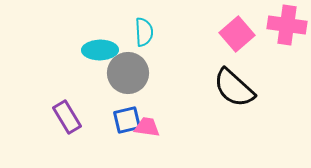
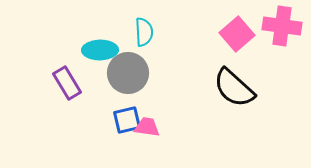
pink cross: moved 5 px left, 1 px down
purple rectangle: moved 34 px up
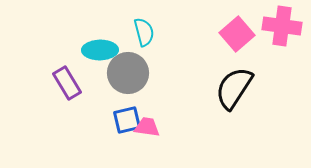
cyan semicircle: rotated 12 degrees counterclockwise
black semicircle: rotated 81 degrees clockwise
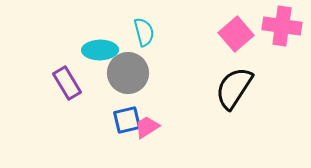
pink square: moved 1 px left
pink trapezoid: rotated 40 degrees counterclockwise
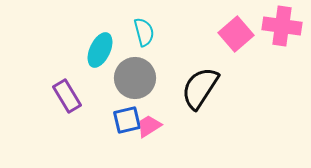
cyan ellipse: rotated 64 degrees counterclockwise
gray circle: moved 7 px right, 5 px down
purple rectangle: moved 13 px down
black semicircle: moved 34 px left
pink trapezoid: moved 2 px right, 1 px up
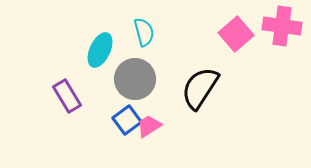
gray circle: moved 1 px down
blue square: rotated 24 degrees counterclockwise
